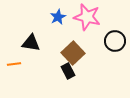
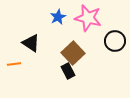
pink star: moved 1 px right, 1 px down
black triangle: rotated 24 degrees clockwise
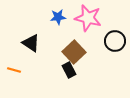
blue star: rotated 21 degrees clockwise
brown square: moved 1 px right, 1 px up
orange line: moved 6 px down; rotated 24 degrees clockwise
black rectangle: moved 1 px right, 1 px up
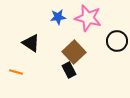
black circle: moved 2 px right
orange line: moved 2 px right, 2 px down
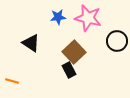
orange line: moved 4 px left, 9 px down
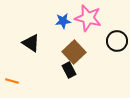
blue star: moved 5 px right, 4 px down
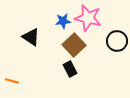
black triangle: moved 6 px up
brown square: moved 7 px up
black rectangle: moved 1 px right, 1 px up
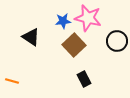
black rectangle: moved 14 px right, 10 px down
